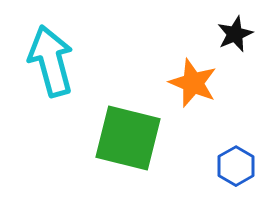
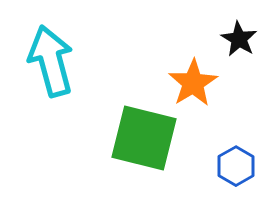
black star: moved 4 px right, 5 px down; rotated 18 degrees counterclockwise
orange star: rotated 18 degrees clockwise
green square: moved 16 px right
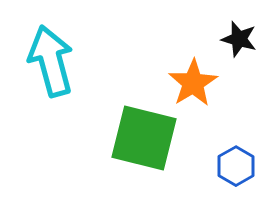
black star: rotated 15 degrees counterclockwise
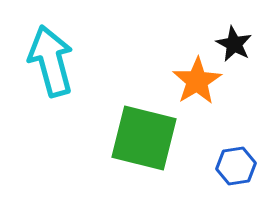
black star: moved 5 px left, 5 px down; rotated 12 degrees clockwise
orange star: moved 4 px right, 2 px up
blue hexagon: rotated 21 degrees clockwise
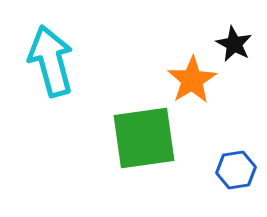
orange star: moved 5 px left, 1 px up
green square: rotated 22 degrees counterclockwise
blue hexagon: moved 4 px down
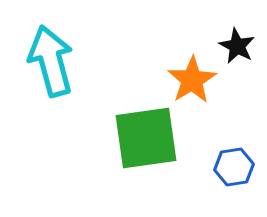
black star: moved 3 px right, 2 px down
green square: moved 2 px right
blue hexagon: moved 2 px left, 3 px up
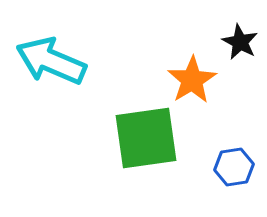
black star: moved 3 px right, 4 px up
cyan arrow: rotated 52 degrees counterclockwise
